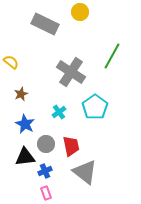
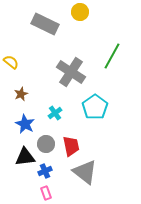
cyan cross: moved 4 px left, 1 px down
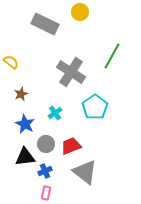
red trapezoid: rotated 100 degrees counterclockwise
pink rectangle: rotated 32 degrees clockwise
